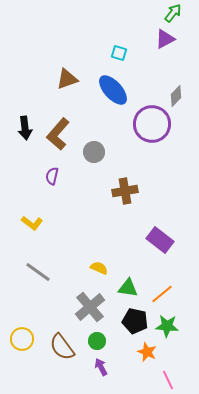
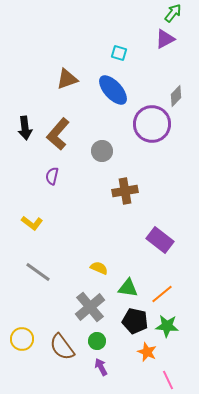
gray circle: moved 8 px right, 1 px up
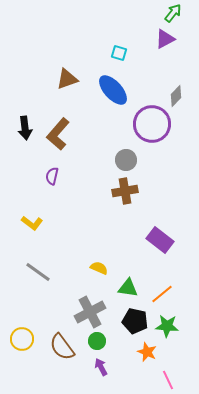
gray circle: moved 24 px right, 9 px down
gray cross: moved 5 px down; rotated 12 degrees clockwise
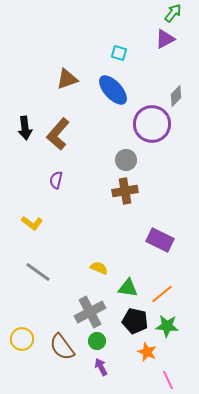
purple semicircle: moved 4 px right, 4 px down
purple rectangle: rotated 12 degrees counterclockwise
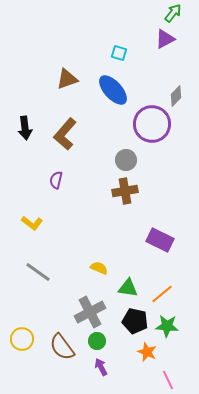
brown L-shape: moved 7 px right
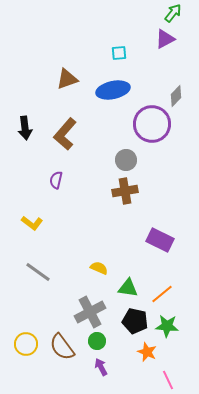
cyan square: rotated 21 degrees counterclockwise
blue ellipse: rotated 60 degrees counterclockwise
yellow circle: moved 4 px right, 5 px down
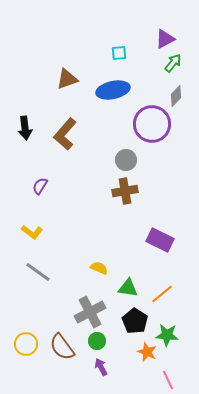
green arrow: moved 50 px down
purple semicircle: moved 16 px left, 6 px down; rotated 18 degrees clockwise
yellow L-shape: moved 9 px down
black pentagon: rotated 20 degrees clockwise
green star: moved 9 px down
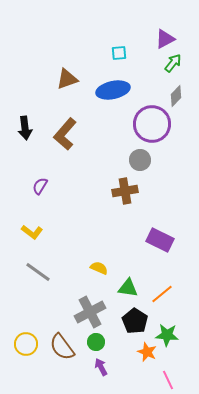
gray circle: moved 14 px right
green circle: moved 1 px left, 1 px down
